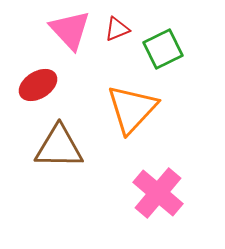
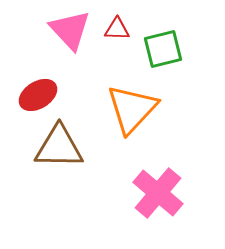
red triangle: rotated 24 degrees clockwise
green square: rotated 12 degrees clockwise
red ellipse: moved 10 px down
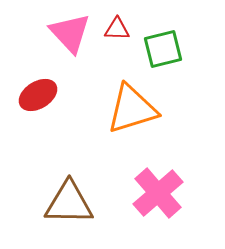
pink triangle: moved 3 px down
orange triangle: rotated 30 degrees clockwise
brown triangle: moved 10 px right, 56 px down
pink cross: rotated 9 degrees clockwise
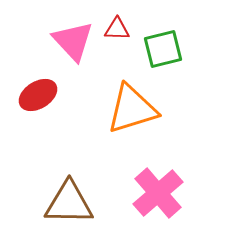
pink triangle: moved 3 px right, 8 px down
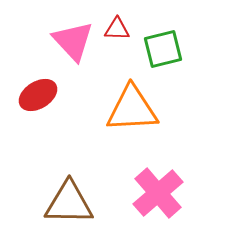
orange triangle: rotated 14 degrees clockwise
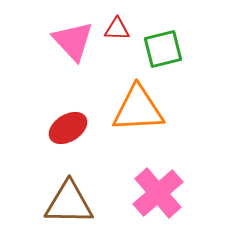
red ellipse: moved 30 px right, 33 px down
orange triangle: moved 6 px right
